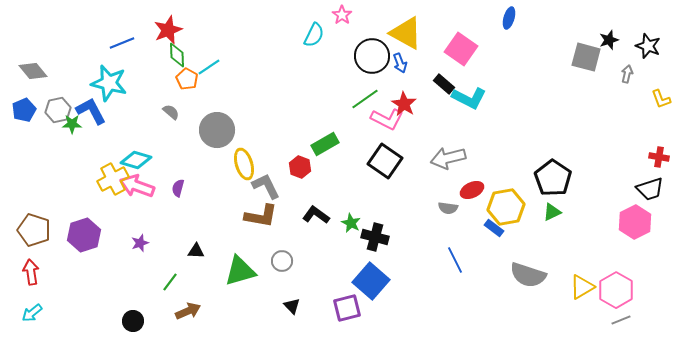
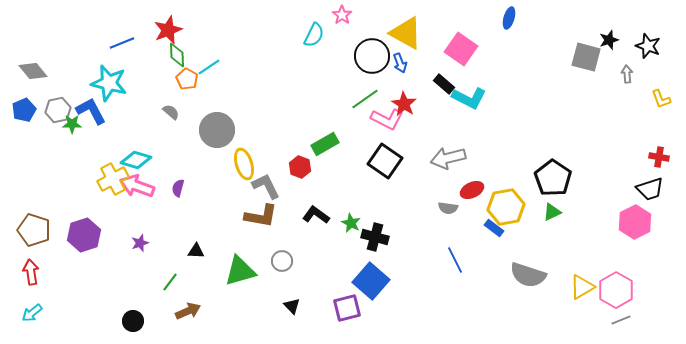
gray arrow at (627, 74): rotated 18 degrees counterclockwise
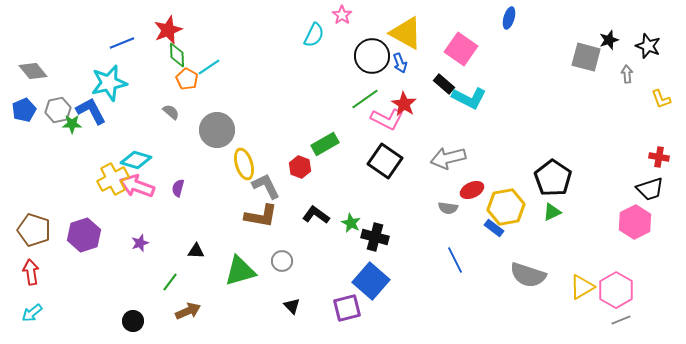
cyan star at (109, 83): rotated 27 degrees counterclockwise
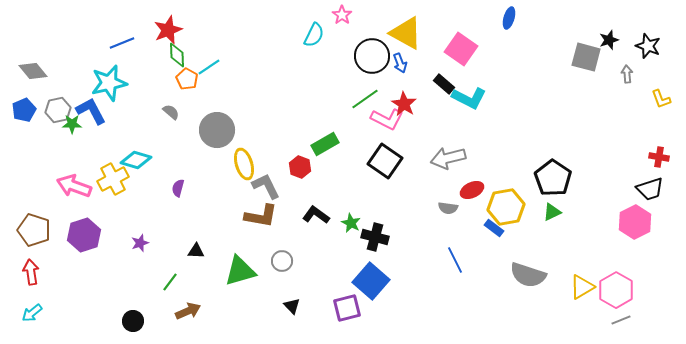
pink arrow at (137, 186): moved 63 px left
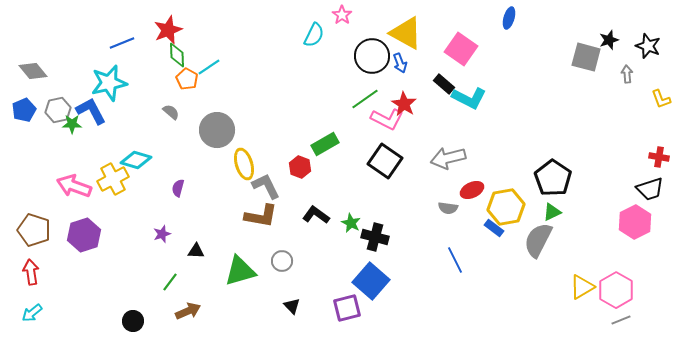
purple star at (140, 243): moved 22 px right, 9 px up
gray semicircle at (528, 275): moved 10 px right, 35 px up; rotated 99 degrees clockwise
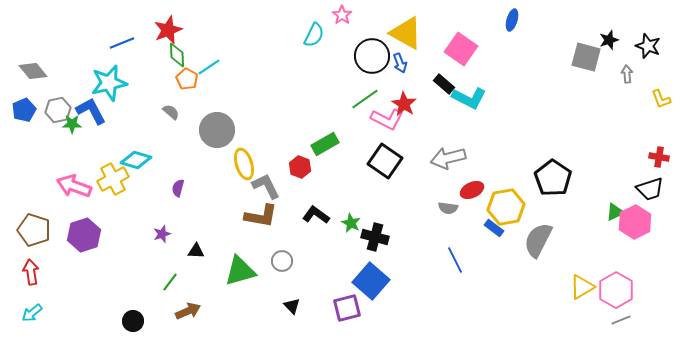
blue ellipse at (509, 18): moved 3 px right, 2 px down
green triangle at (552, 212): moved 63 px right
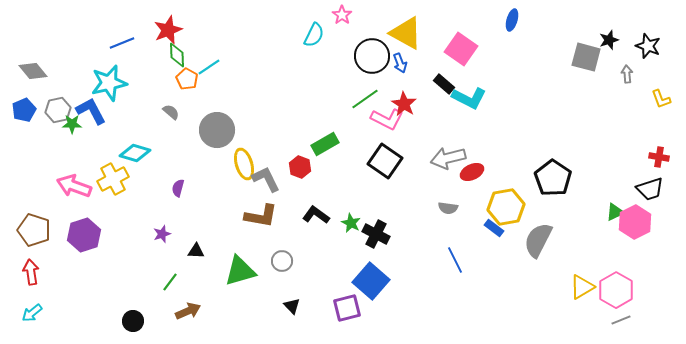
cyan diamond at (136, 160): moved 1 px left, 7 px up
gray L-shape at (266, 186): moved 7 px up
red ellipse at (472, 190): moved 18 px up
black cross at (375, 237): moved 1 px right, 3 px up; rotated 12 degrees clockwise
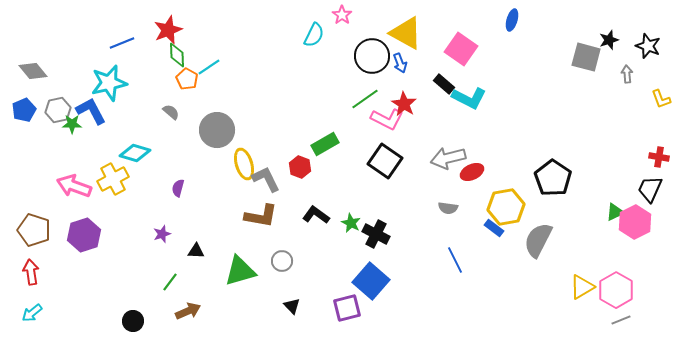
black trapezoid at (650, 189): rotated 132 degrees clockwise
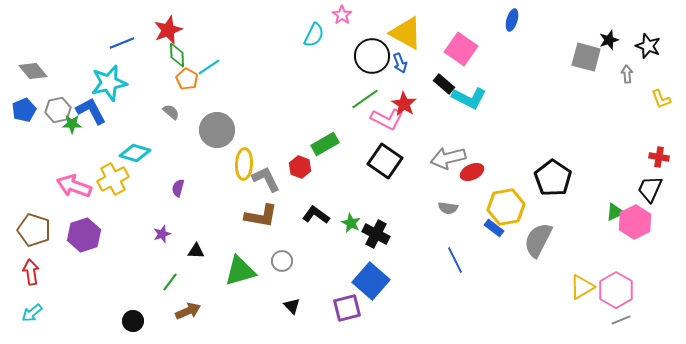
yellow ellipse at (244, 164): rotated 20 degrees clockwise
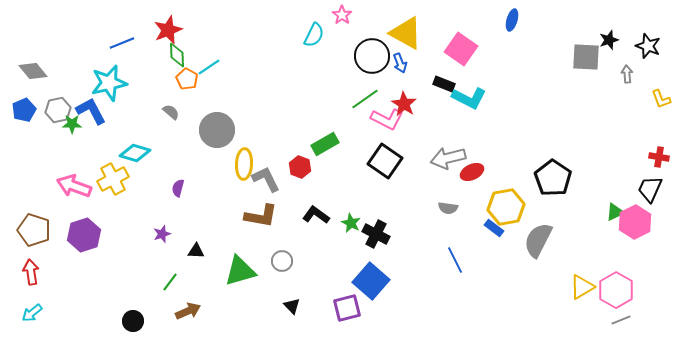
gray square at (586, 57): rotated 12 degrees counterclockwise
black rectangle at (444, 84): rotated 20 degrees counterclockwise
